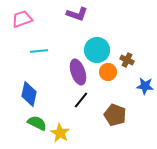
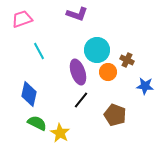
cyan line: rotated 66 degrees clockwise
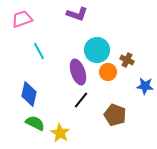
green semicircle: moved 2 px left
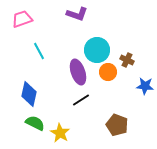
black line: rotated 18 degrees clockwise
brown pentagon: moved 2 px right, 10 px down
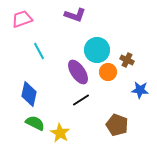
purple L-shape: moved 2 px left, 1 px down
purple ellipse: rotated 15 degrees counterclockwise
blue star: moved 5 px left, 4 px down
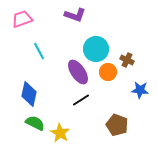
cyan circle: moved 1 px left, 1 px up
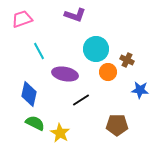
purple ellipse: moved 13 px left, 2 px down; rotated 45 degrees counterclockwise
brown pentagon: rotated 20 degrees counterclockwise
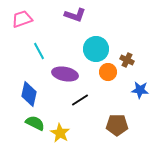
black line: moved 1 px left
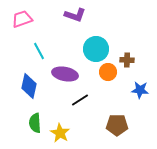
brown cross: rotated 24 degrees counterclockwise
blue diamond: moved 8 px up
green semicircle: rotated 120 degrees counterclockwise
